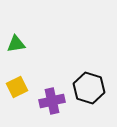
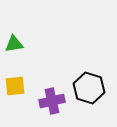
green triangle: moved 2 px left
yellow square: moved 2 px left, 1 px up; rotated 20 degrees clockwise
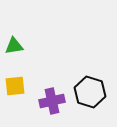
green triangle: moved 2 px down
black hexagon: moved 1 px right, 4 px down
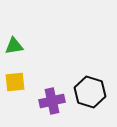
yellow square: moved 4 px up
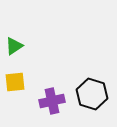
green triangle: rotated 24 degrees counterclockwise
black hexagon: moved 2 px right, 2 px down
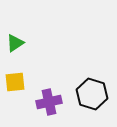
green triangle: moved 1 px right, 3 px up
purple cross: moved 3 px left, 1 px down
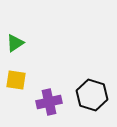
yellow square: moved 1 px right, 2 px up; rotated 15 degrees clockwise
black hexagon: moved 1 px down
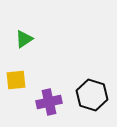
green triangle: moved 9 px right, 4 px up
yellow square: rotated 15 degrees counterclockwise
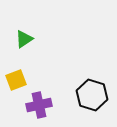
yellow square: rotated 15 degrees counterclockwise
purple cross: moved 10 px left, 3 px down
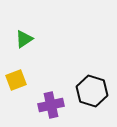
black hexagon: moved 4 px up
purple cross: moved 12 px right
